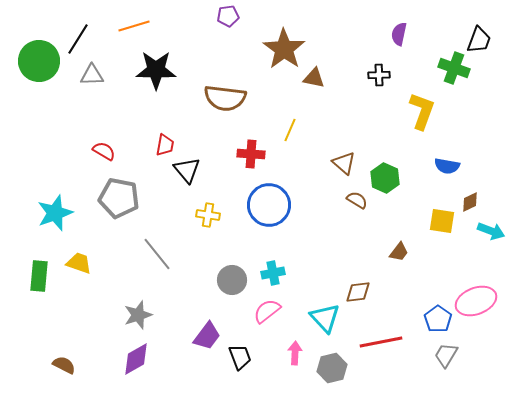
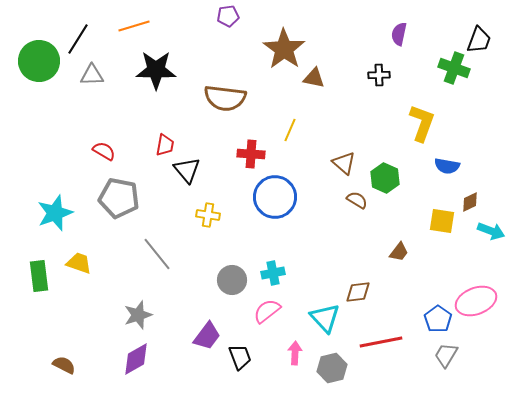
yellow L-shape at (422, 111): moved 12 px down
blue circle at (269, 205): moved 6 px right, 8 px up
green rectangle at (39, 276): rotated 12 degrees counterclockwise
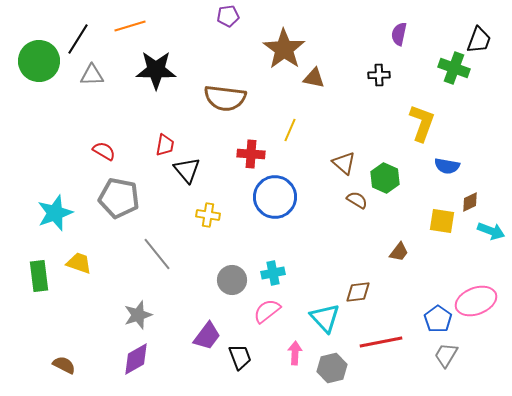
orange line at (134, 26): moved 4 px left
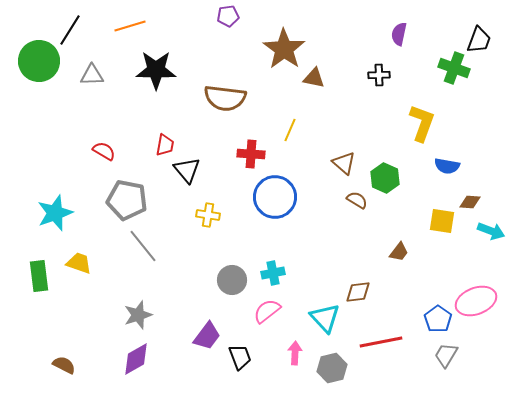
black line at (78, 39): moved 8 px left, 9 px up
gray pentagon at (119, 198): moved 8 px right, 2 px down
brown diamond at (470, 202): rotated 30 degrees clockwise
gray line at (157, 254): moved 14 px left, 8 px up
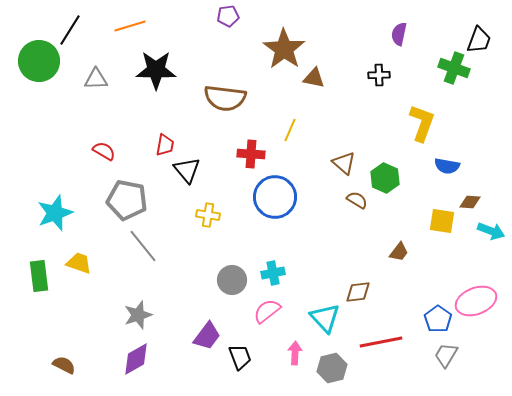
gray triangle at (92, 75): moved 4 px right, 4 px down
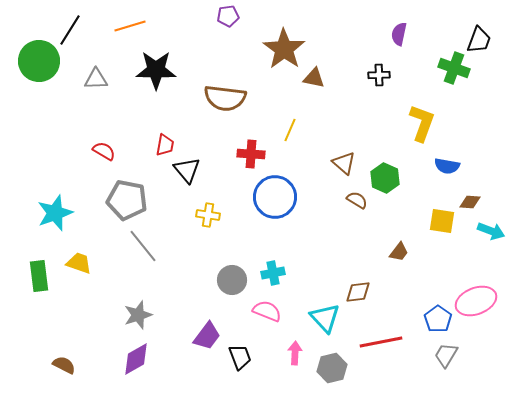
pink semicircle at (267, 311): rotated 60 degrees clockwise
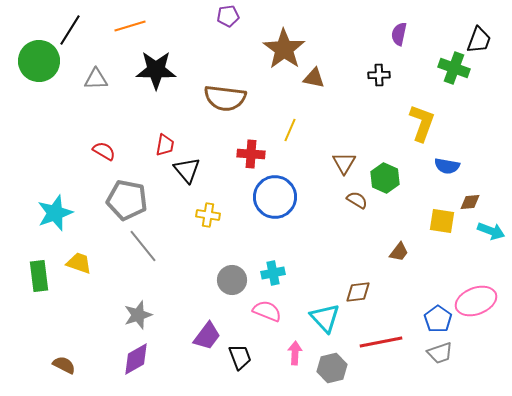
brown triangle at (344, 163): rotated 20 degrees clockwise
brown diamond at (470, 202): rotated 10 degrees counterclockwise
gray trapezoid at (446, 355): moved 6 px left, 2 px up; rotated 140 degrees counterclockwise
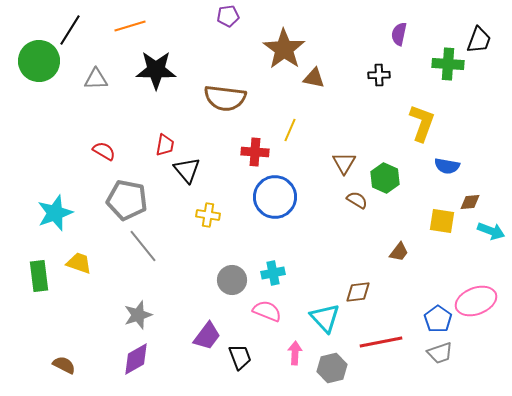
green cross at (454, 68): moved 6 px left, 4 px up; rotated 16 degrees counterclockwise
red cross at (251, 154): moved 4 px right, 2 px up
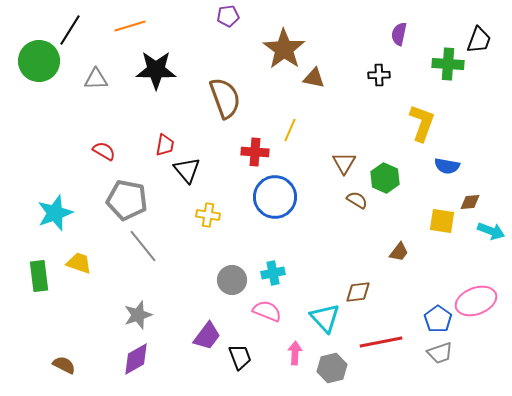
brown semicircle at (225, 98): rotated 117 degrees counterclockwise
